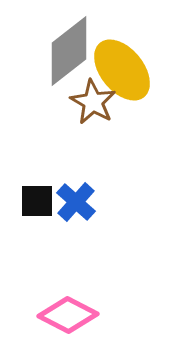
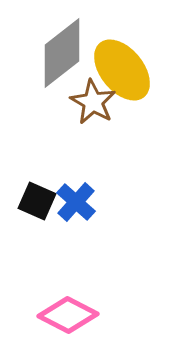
gray diamond: moved 7 px left, 2 px down
black square: rotated 24 degrees clockwise
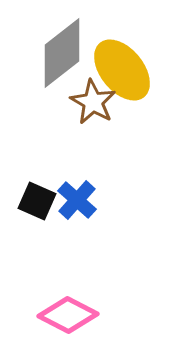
blue cross: moved 1 px right, 2 px up
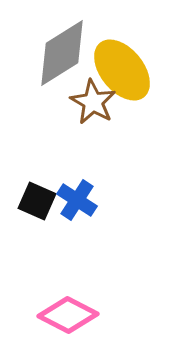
gray diamond: rotated 6 degrees clockwise
blue cross: rotated 9 degrees counterclockwise
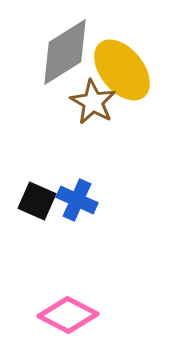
gray diamond: moved 3 px right, 1 px up
blue cross: rotated 9 degrees counterclockwise
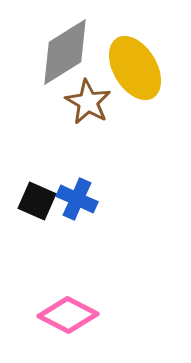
yellow ellipse: moved 13 px right, 2 px up; rotated 8 degrees clockwise
brown star: moved 5 px left
blue cross: moved 1 px up
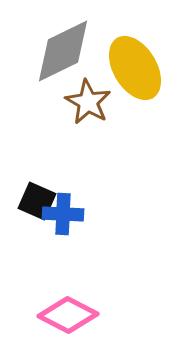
gray diamond: moved 2 px left, 1 px up; rotated 6 degrees clockwise
blue cross: moved 14 px left, 15 px down; rotated 21 degrees counterclockwise
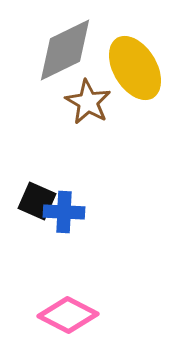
gray diamond: moved 2 px right, 1 px up
blue cross: moved 1 px right, 2 px up
